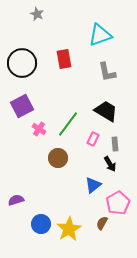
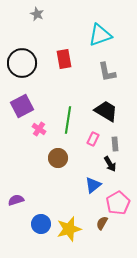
green line: moved 4 px up; rotated 28 degrees counterclockwise
yellow star: rotated 15 degrees clockwise
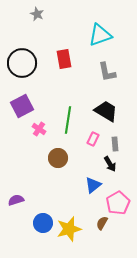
blue circle: moved 2 px right, 1 px up
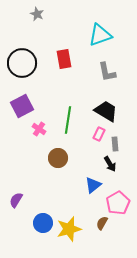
pink rectangle: moved 6 px right, 5 px up
purple semicircle: rotated 42 degrees counterclockwise
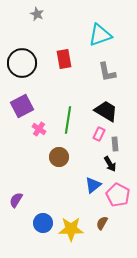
brown circle: moved 1 px right, 1 px up
pink pentagon: moved 8 px up; rotated 15 degrees counterclockwise
yellow star: moved 2 px right; rotated 15 degrees clockwise
